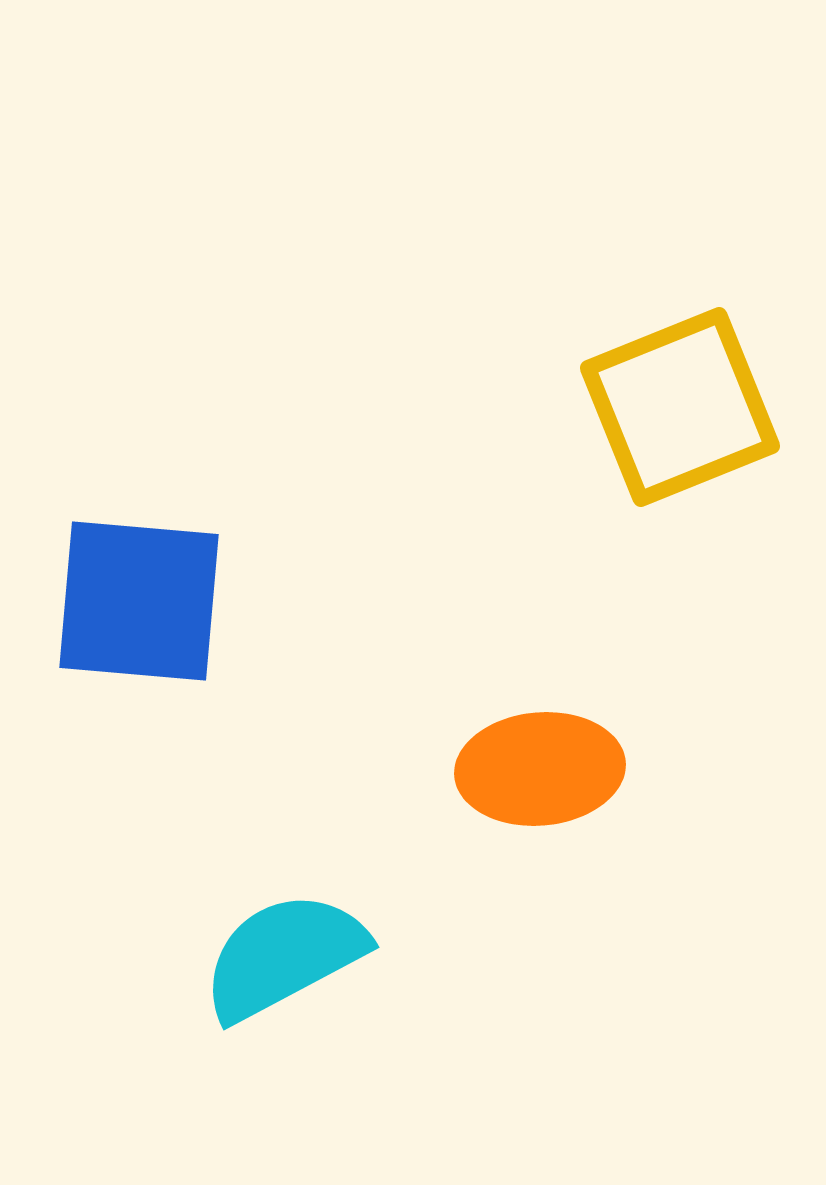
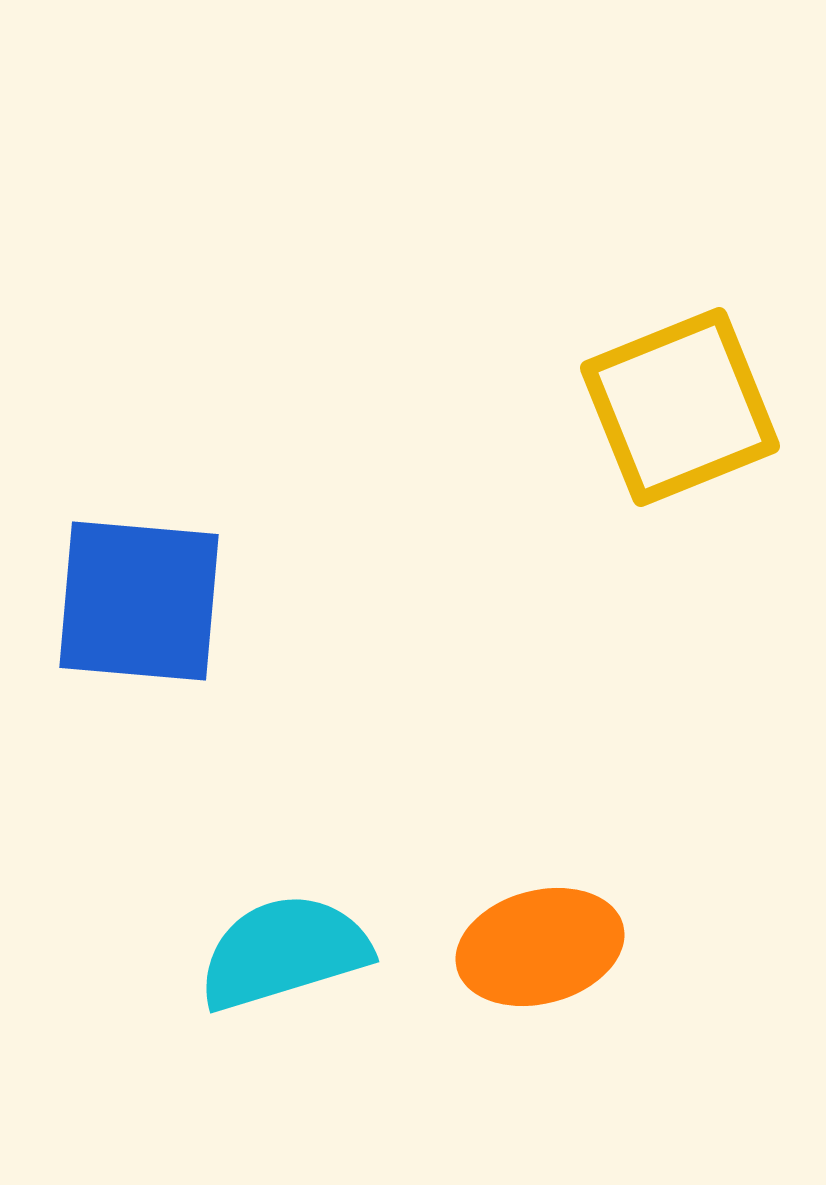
orange ellipse: moved 178 px down; rotated 10 degrees counterclockwise
cyan semicircle: moved 4 px up; rotated 11 degrees clockwise
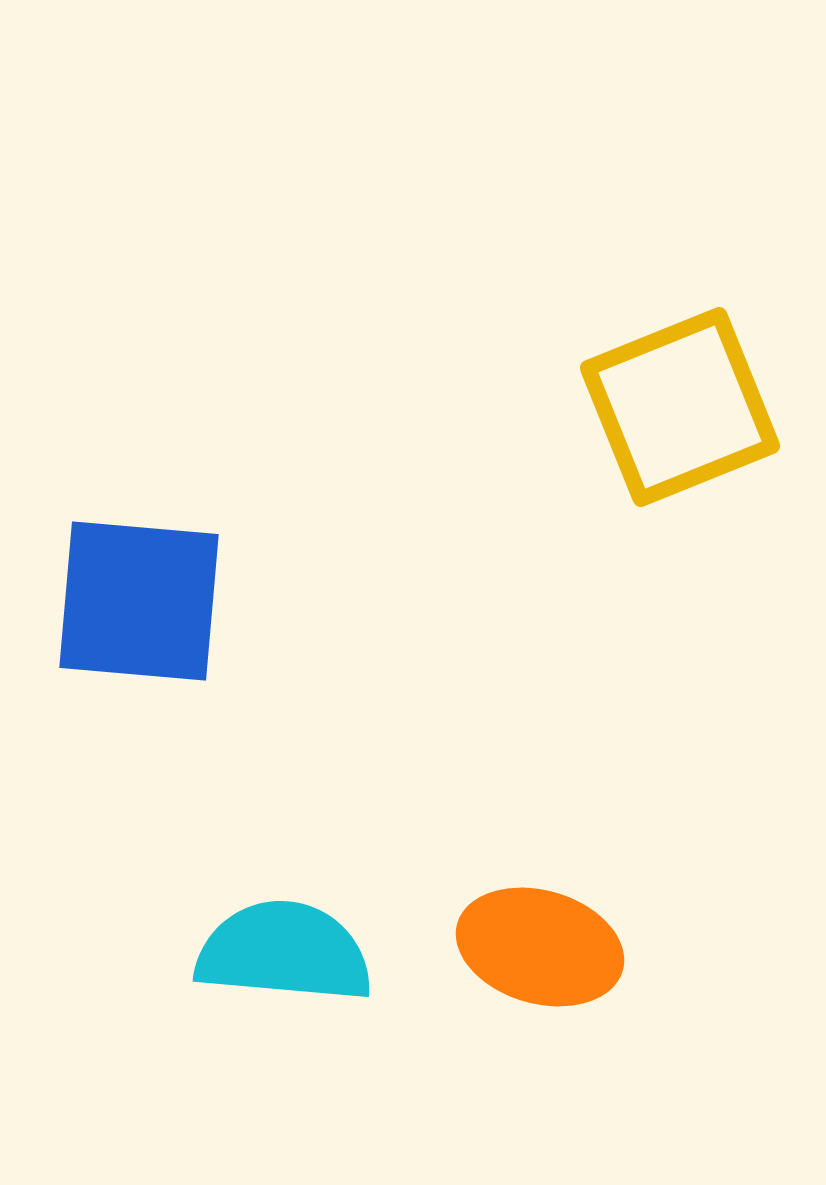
orange ellipse: rotated 31 degrees clockwise
cyan semicircle: rotated 22 degrees clockwise
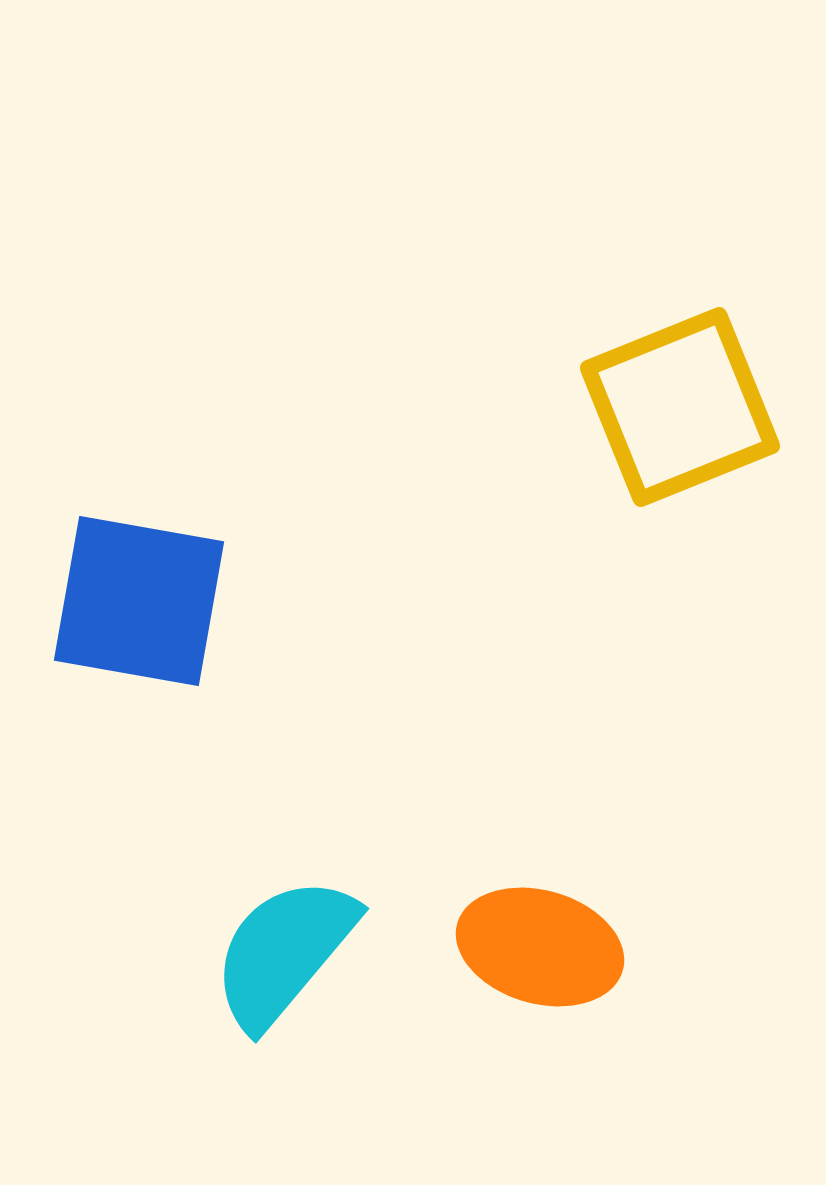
blue square: rotated 5 degrees clockwise
cyan semicircle: rotated 55 degrees counterclockwise
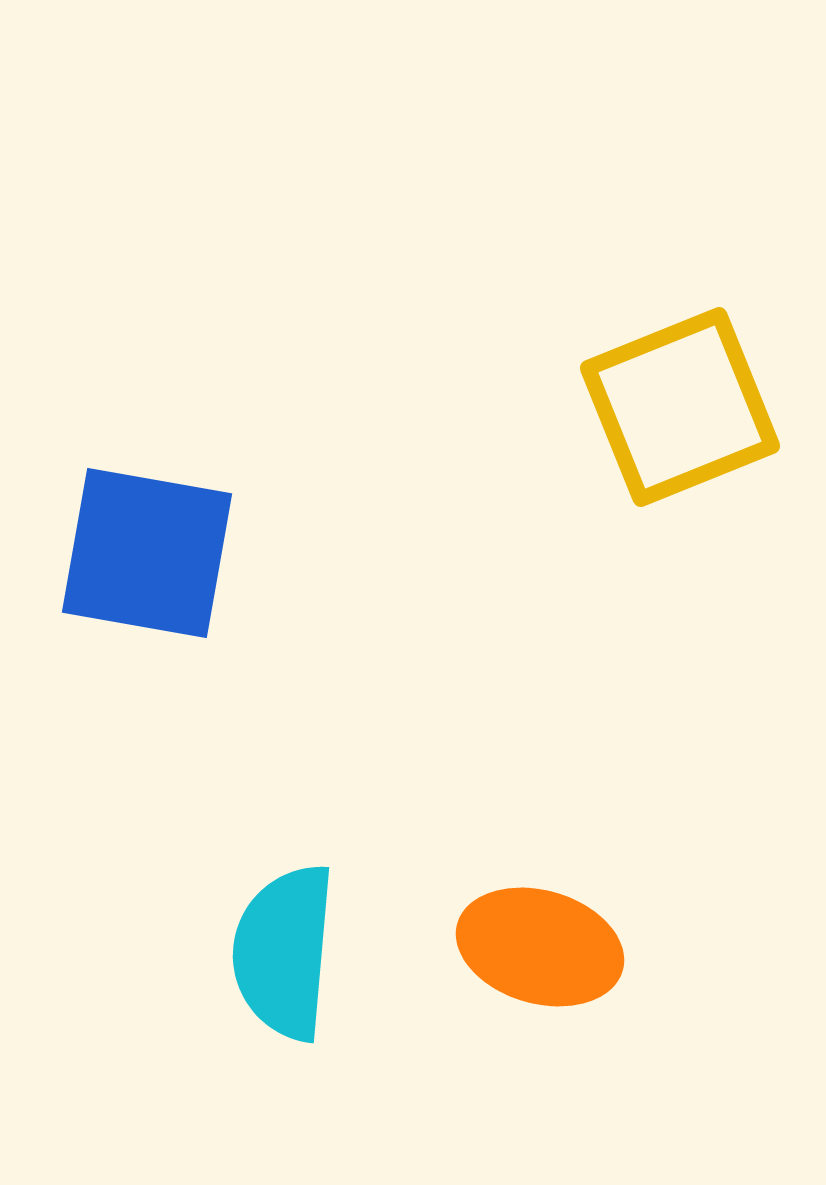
blue square: moved 8 px right, 48 px up
cyan semicircle: rotated 35 degrees counterclockwise
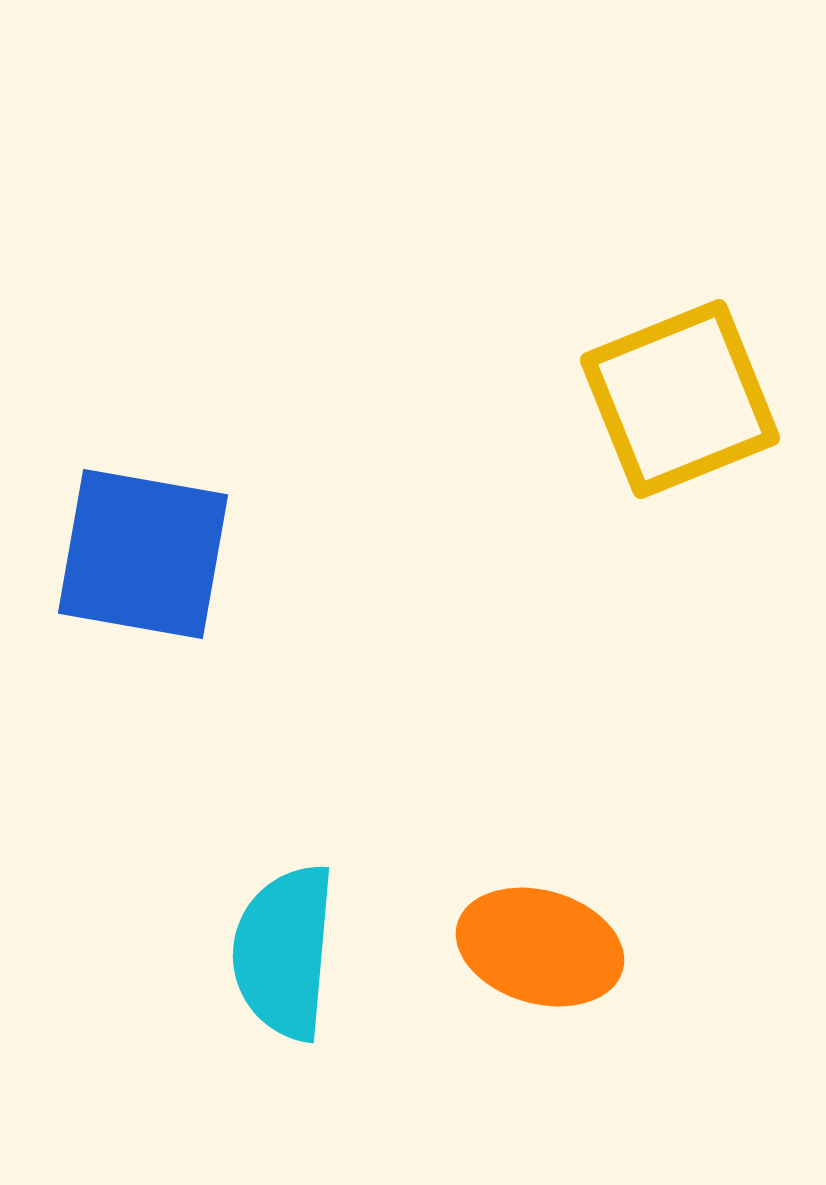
yellow square: moved 8 px up
blue square: moved 4 px left, 1 px down
